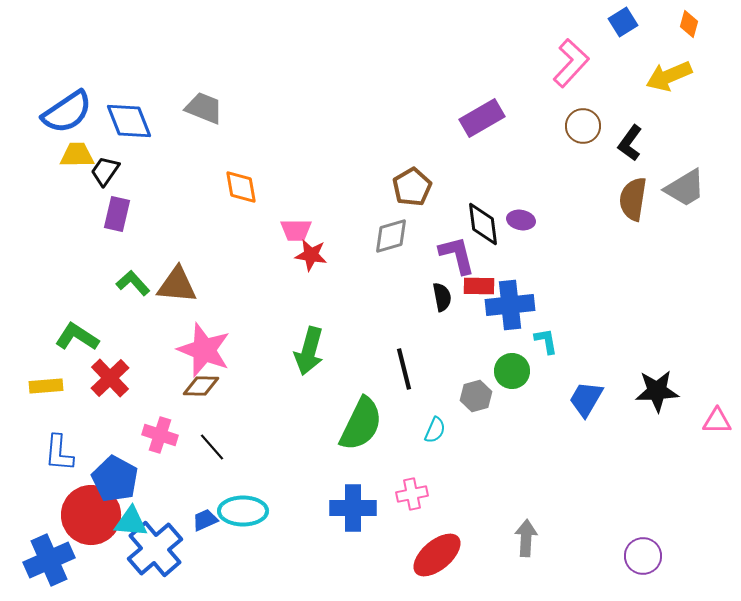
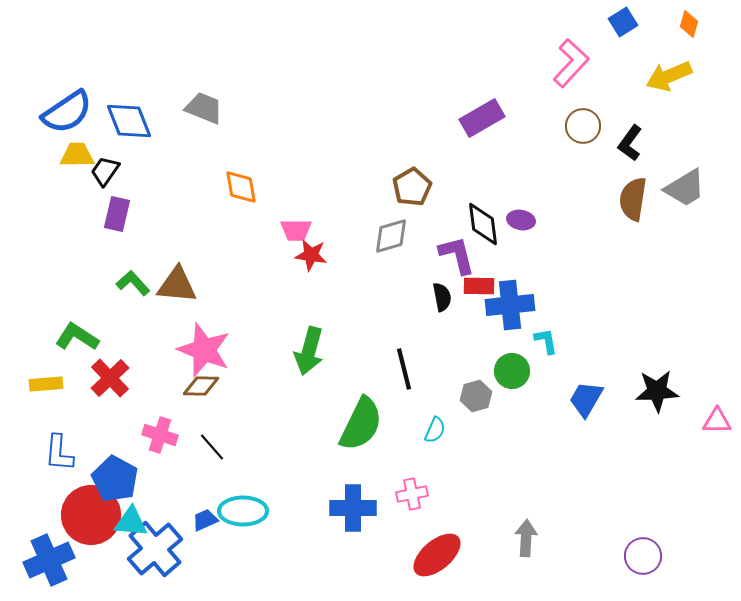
yellow rectangle at (46, 386): moved 2 px up
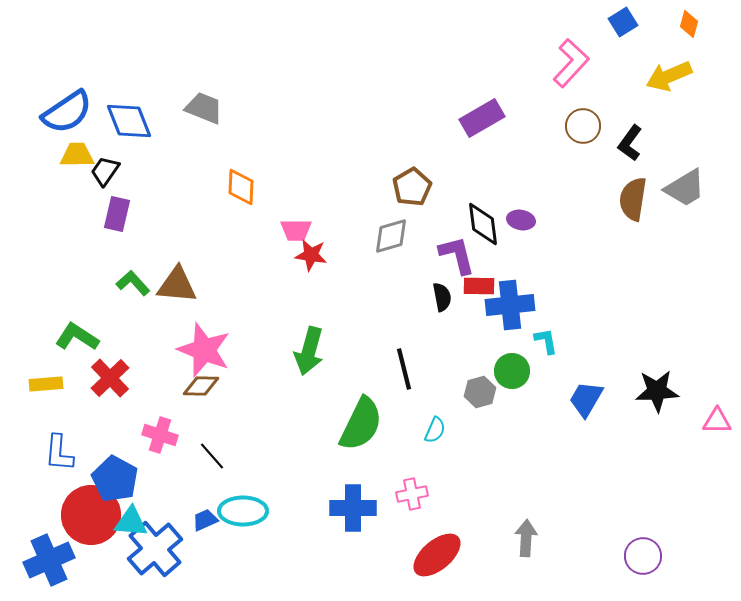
orange diamond at (241, 187): rotated 12 degrees clockwise
gray hexagon at (476, 396): moved 4 px right, 4 px up
black line at (212, 447): moved 9 px down
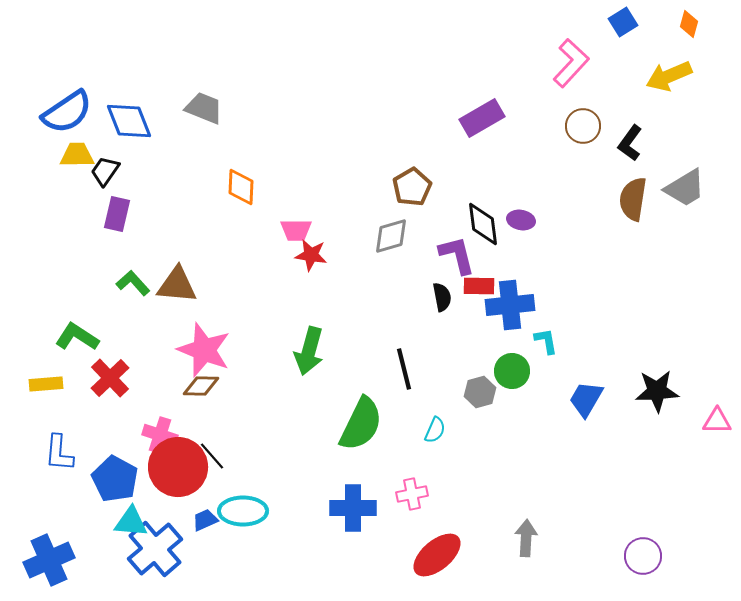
red circle at (91, 515): moved 87 px right, 48 px up
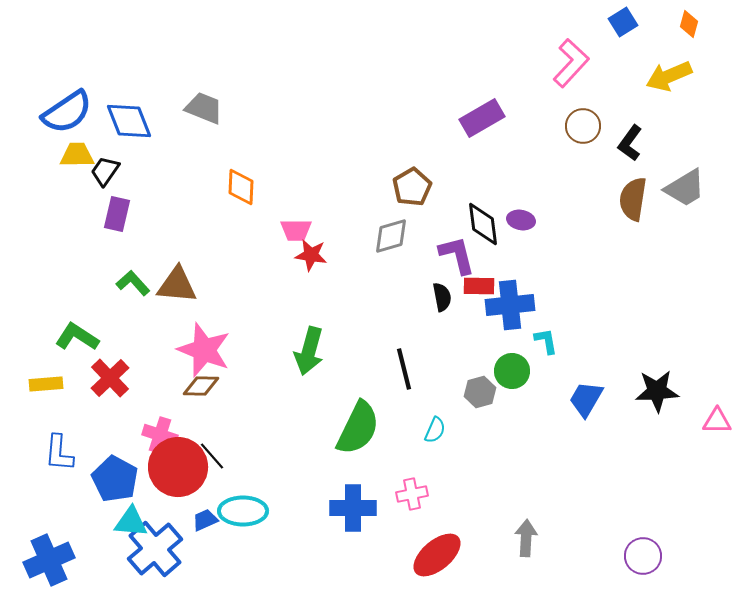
green semicircle at (361, 424): moved 3 px left, 4 px down
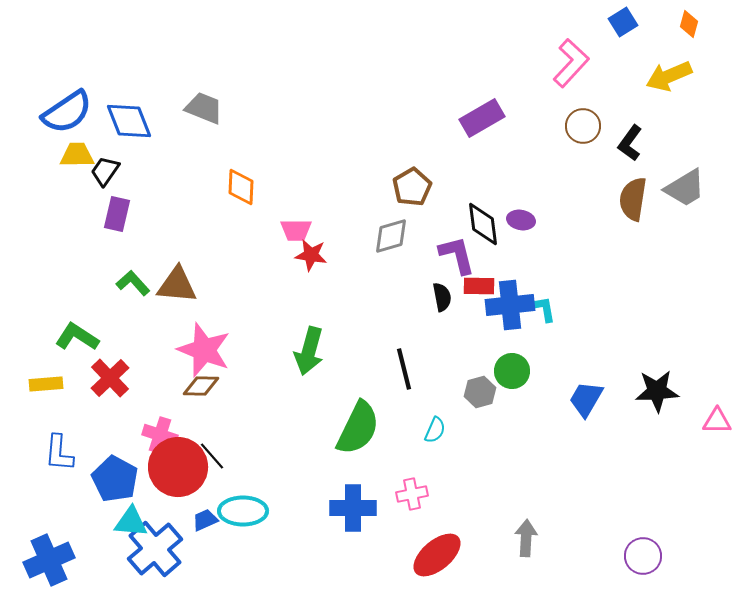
cyan L-shape at (546, 341): moved 2 px left, 32 px up
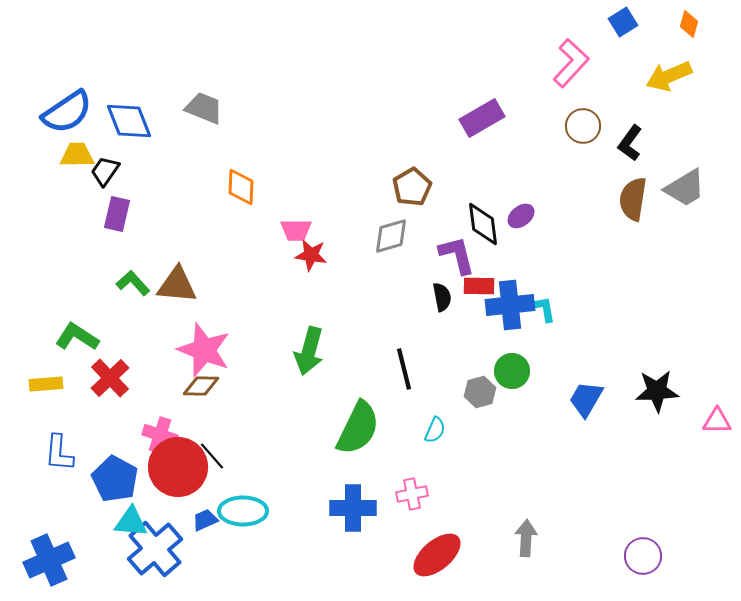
purple ellipse at (521, 220): moved 4 px up; rotated 48 degrees counterclockwise
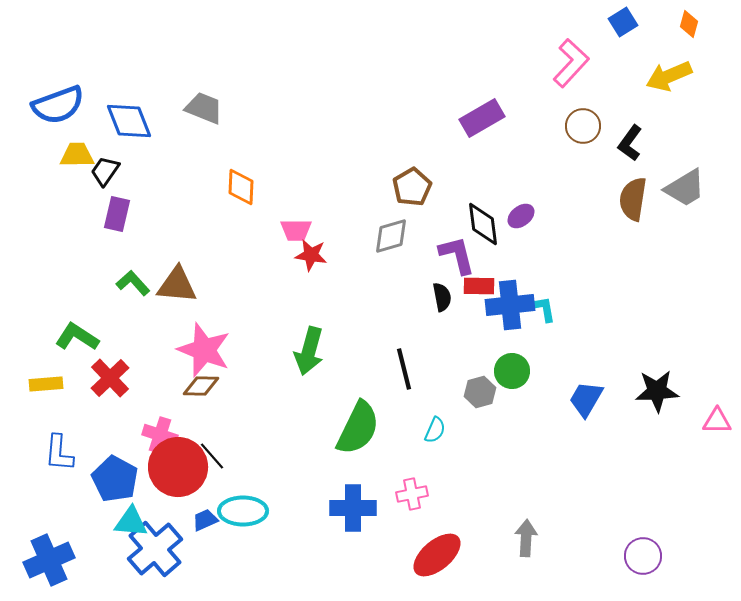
blue semicircle at (67, 112): moved 9 px left, 7 px up; rotated 14 degrees clockwise
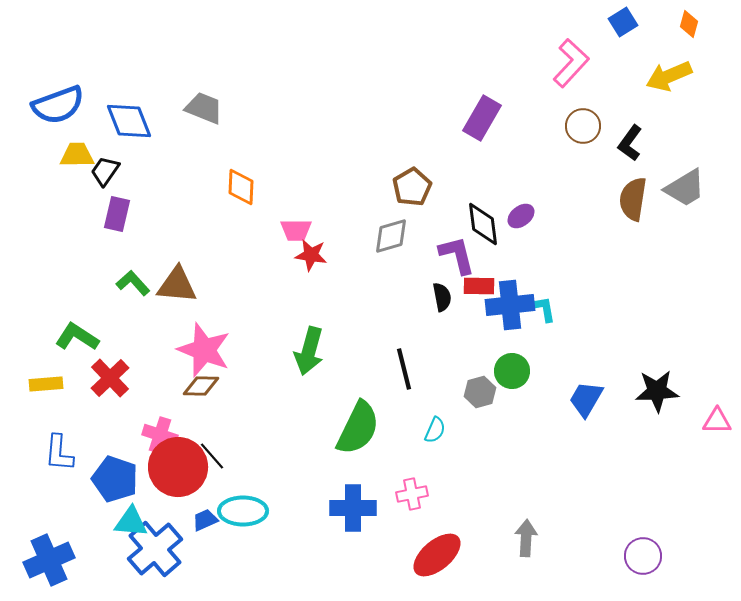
purple rectangle at (482, 118): rotated 30 degrees counterclockwise
blue pentagon at (115, 479): rotated 9 degrees counterclockwise
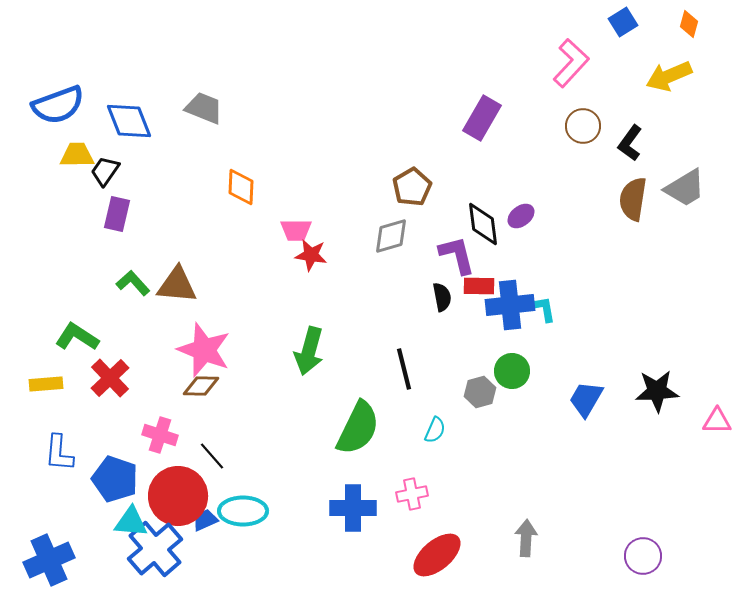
red circle at (178, 467): moved 29 px down
